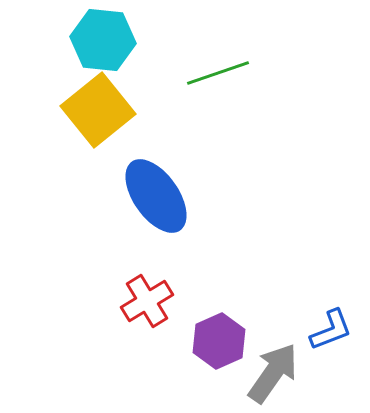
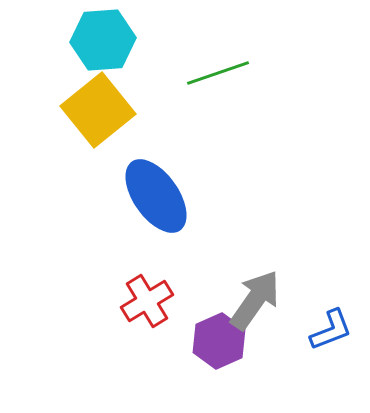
cyan hexagon: rotated 10 degrees counterclockwise
gray arrow: moved 18 px left, 73 px up
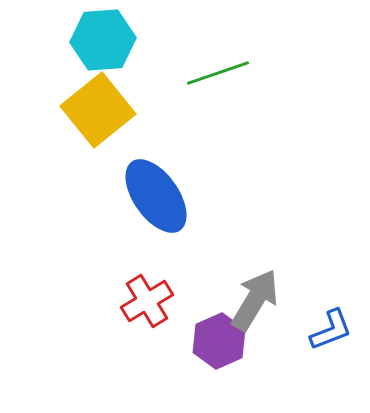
gray arrow: rotated 4 degrees counterclockwise
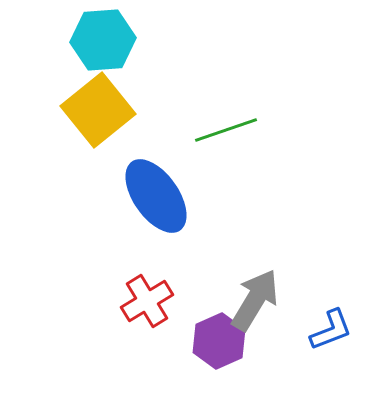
green line: moved 8 px right, 57 px down
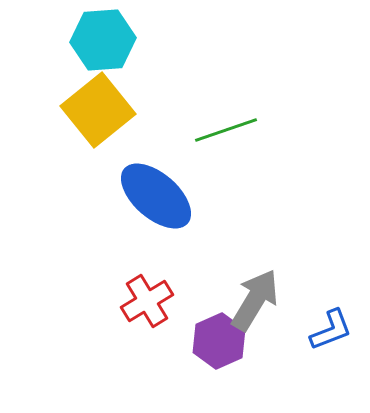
blue ellipse: rotated 14 degrees counterclockwise
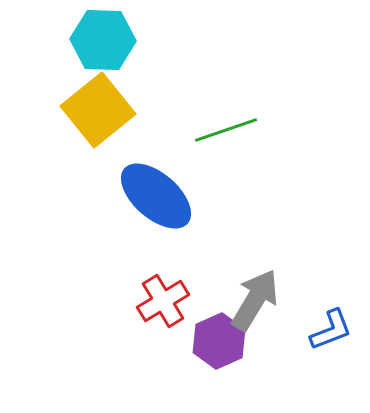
cyan hexagon: rotated 6 degrees clockwise
red cross: moved 16 px right
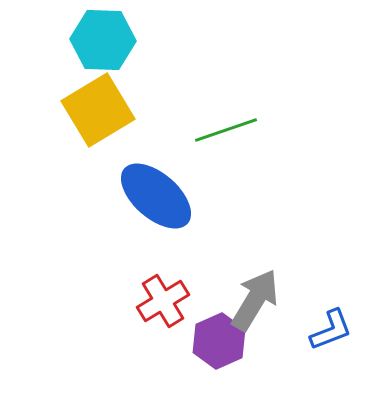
yellow square: rotated 8 degrees clockwise
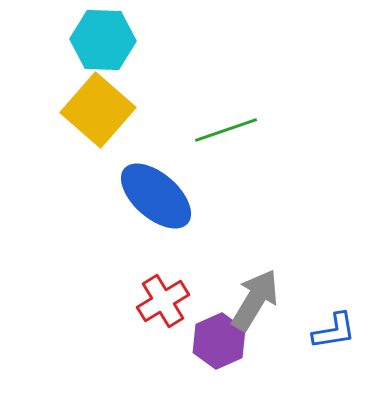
yellow square: rotated 18 degrees counterclockwise
blue L-shape: moved 3 px right, 1 px down; rotated 12 degrees clockwise
